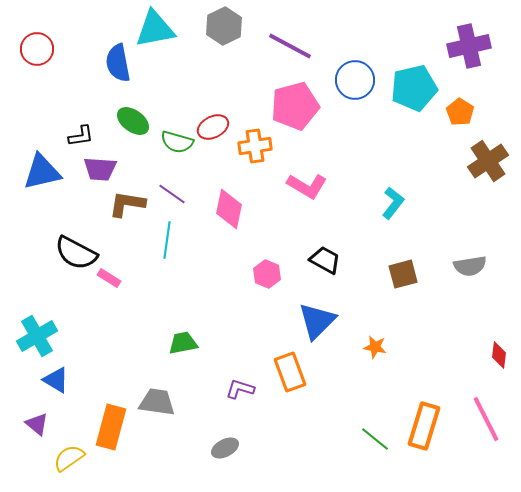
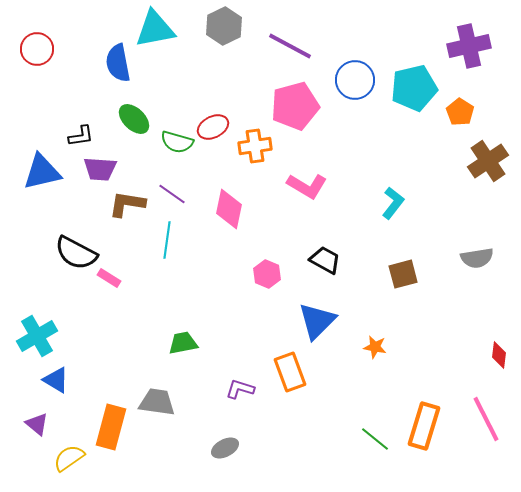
green ellipse at (133, 121): moved 1 px right, 2 px up; rotated 8 degrees clockwise
gray semicircle at (470, 266): moved 7 px right, 8 px up
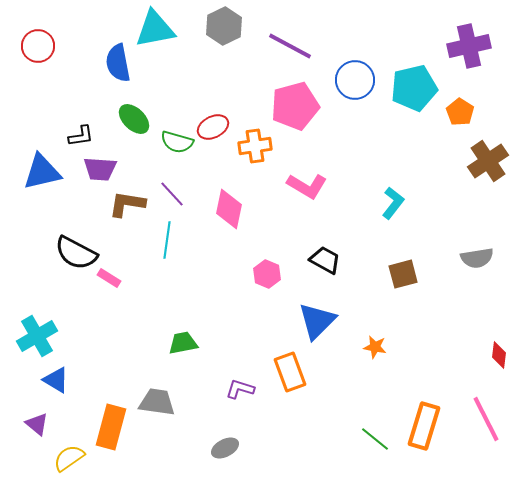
red circle at (37, 49): moved 1 px right, 3 px up
purple line at (172, 194): rotated 12 degrees clockwise
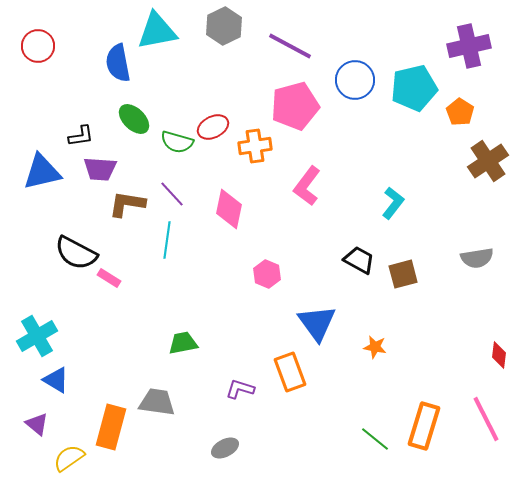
cyan triangle at (155, 29): moved 2 px right, 2 px down
pink L-shape at (307, 186): rotated 96 degrees clockwise
black trapezoid at (325, 260): moved 34 px right
blue triangle at (317, 321): moved 2 px down; rotated 21 degrees counterclockwise
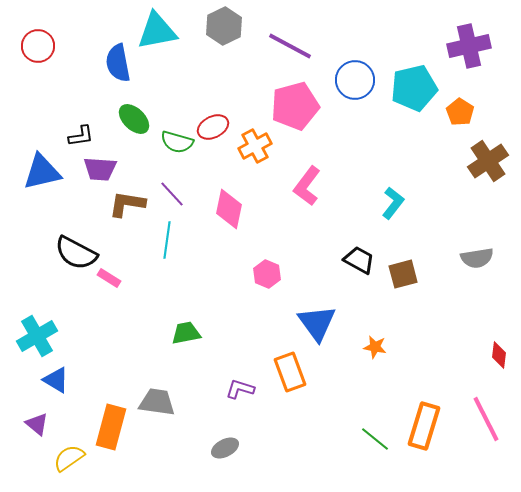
orange cross at (255, 146): rotated 20 degrees counterclockwise
green trapezoid at (183, 343): moved 3 px right, 10 px up
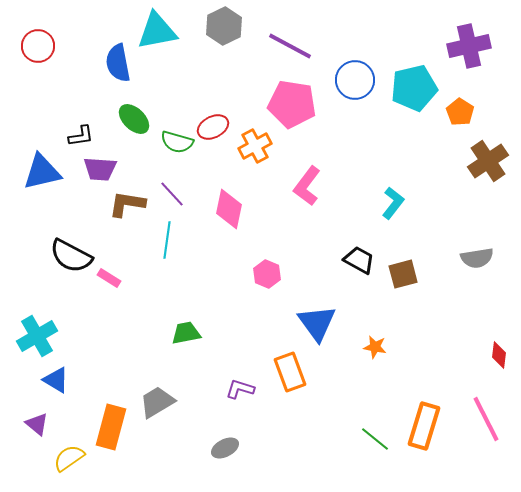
pink pentagon at (295, 106): moved 3 px left, 2 px up; rotated 24 degrees clockwise
black semicircle at (76, 253): moved 5 px left, 3 px down
gray trapezoid at (157, 402): rotated 39 degrees counterclockwise
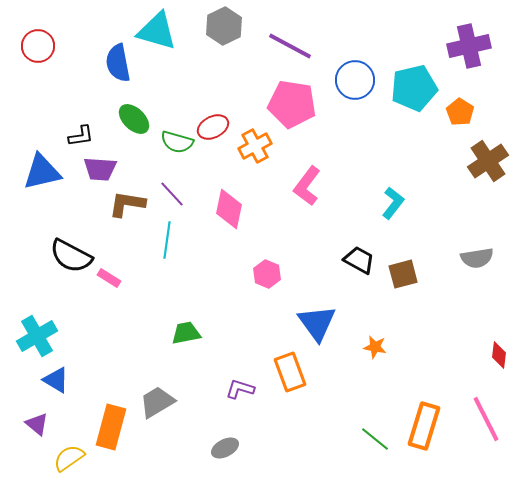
cyan triangle at (157, 31): rotated 27 degrees clockwise
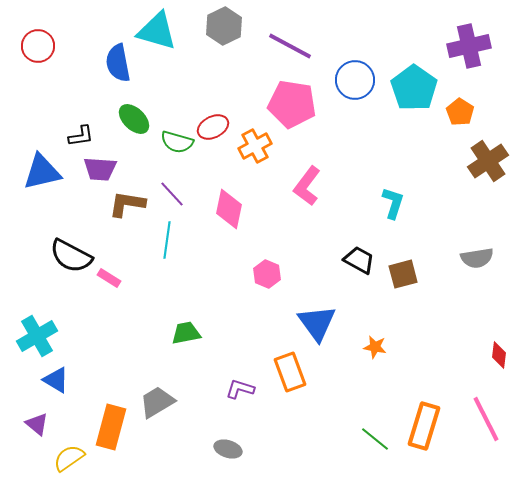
cyan pentagon at (414, 88): rotated 24 degrees counterclockwise
cyan L-shape at (393, 203): rotated 20 degrees counterclockwise
gray ellipse at (225, 448): moved 3 px right, 1 px down; rotated 44 degrees clockwise
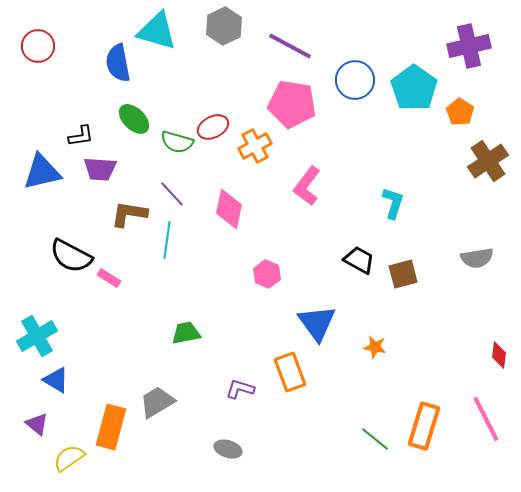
brown L-shape at (127, 204): moved 2 px right, 10 px down
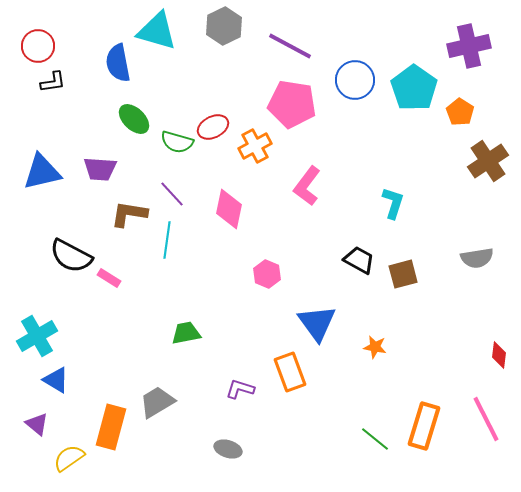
black L-shape at (81, 136): moved 28 px left, 54 px up
